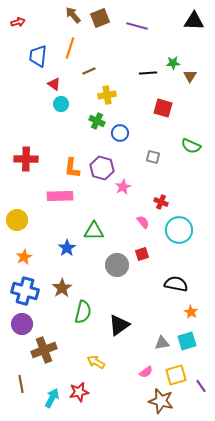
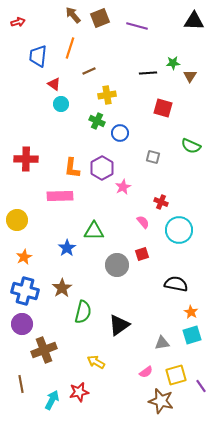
purple hexagon at (102, 168): rotated 15 degrees clockwise
cyan square at (187, 341): moved 5 px right, 6 px up
cyan arrow at (52, 398): moved 2 px down
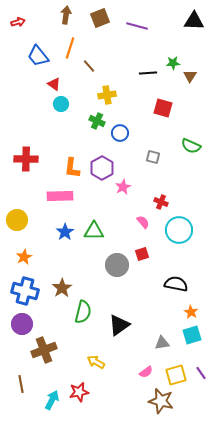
brown arrow at (73, 15): moved 7 px left; rotated 48 degrees clockwise
blue trapezoid at (38, 56): rotated 45 degrees counterclockwise
brown line at (89, 71): moved 5 px up; rotated 72 degrees clockwise
blue star at (67, 248): moved 2 px left, 16 px up
purple line at (201, 386): moved 13 px up
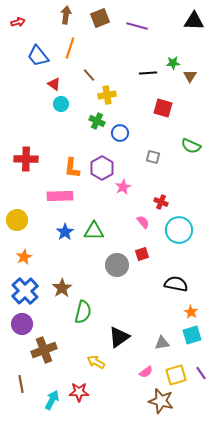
brown line at (89, 66): moved 9 px down
blue cross at (25, 291): rotated 32 degrees clockwise
black triangle at (119, 325): moved 12 px down
red star at (79, 392): rotated 12 degrees clockwise
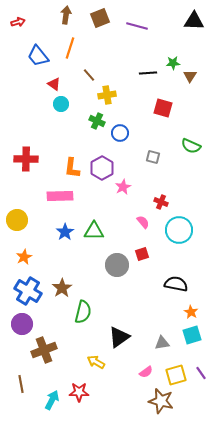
blue cross at (25, 291): moved 3 px right; rotated 16 degrees counterclockwise
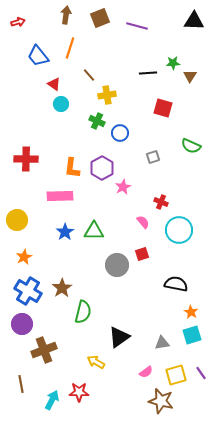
gray square at (153, 157): rotated 32 degrees counterclockwise
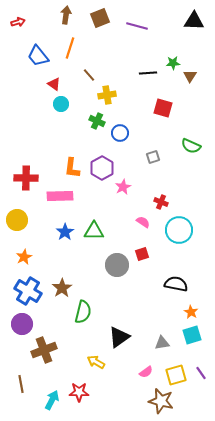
red cross at (26, 159): moved 19 px down
pink semicircle at (143, 222): rotated 16 degrees counterclockwise
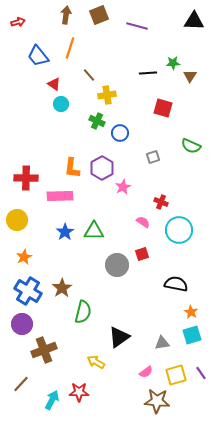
brown square at (100, 18): moved 1 px left, 3 px up
brown line at (21, 384): rotated 54 degrees clockwise
brown star at (161, 401): moved 4 px left; rotated 10 degrees counterclockwise
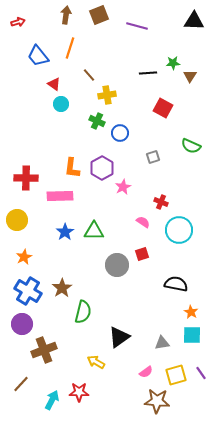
red square at (163, 108): rotated 12 degrees clockwise
cyan square at (192, 335): rotated 18 degrees clockwise
